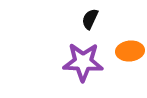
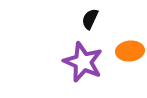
purple star: rotated 21 degrees clockwise
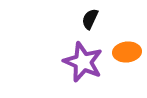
orange ellipse: moved 3 px left, 1 px down
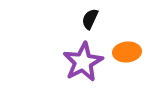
purple star: rotated 21 degrees clockwise
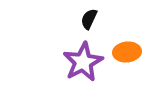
black semicircle: moved 1 px left
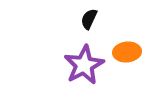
purple star: moved 1 px right, 3 px down
